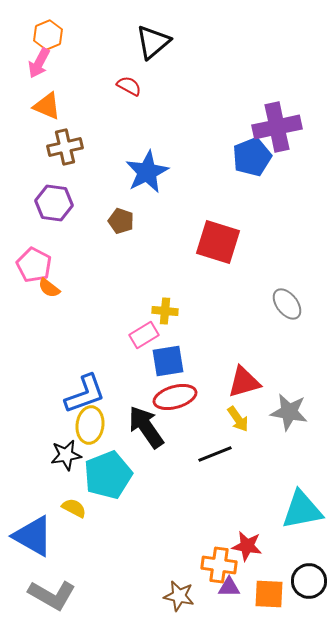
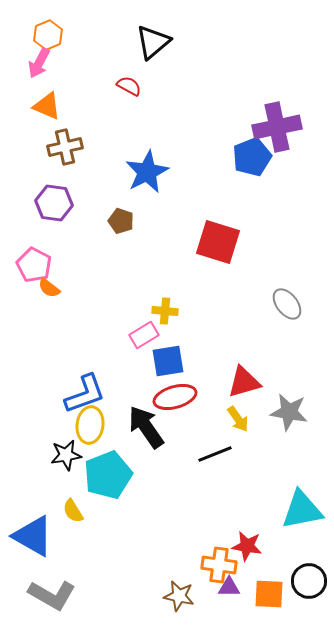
yellow semicircle: moved 1 px left, 3 px down; rotated 150 degrees counterclockwise
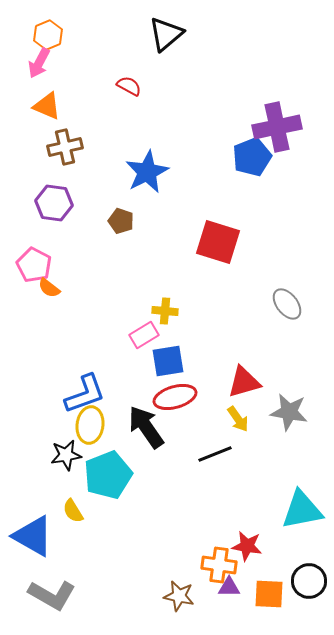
black triangle: moved 13 px right, 8 px up
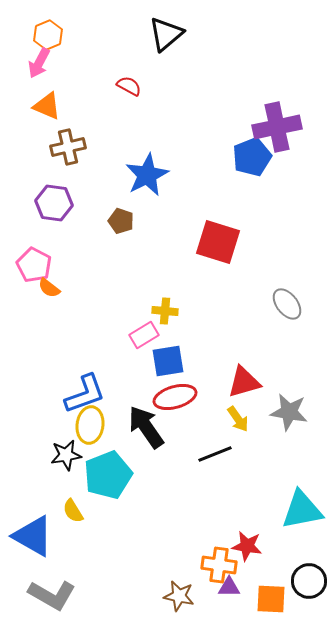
brown cross: moved 3 px right
blue star: moved 3 px down
orange square: moved 2 px right, 5 px down
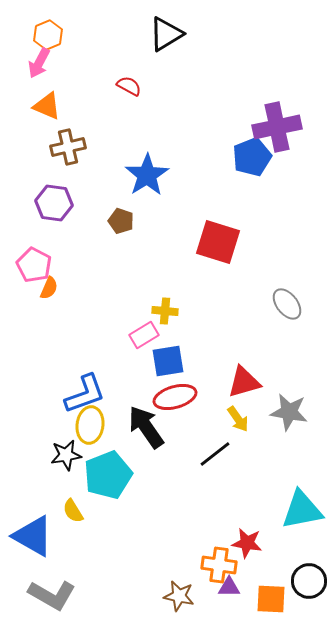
black triangle: rotated 9 degrees clockwise
blue star: rotated 6 degrees counterclockwise
orange semicircle: rotated 105 degrees counterclockwise
black line: rotated 16 degrees counterclockwise
red star: moved 3 px up
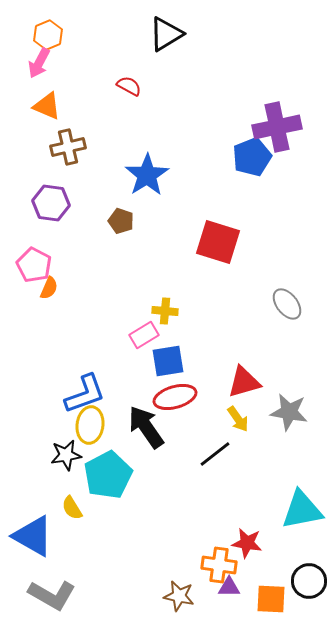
purple hexagon: moved 3 px left
cyan pentagon: rotated 6 degrees counterclockwise
yellow semicircle: moved 1 px left, 3 px up
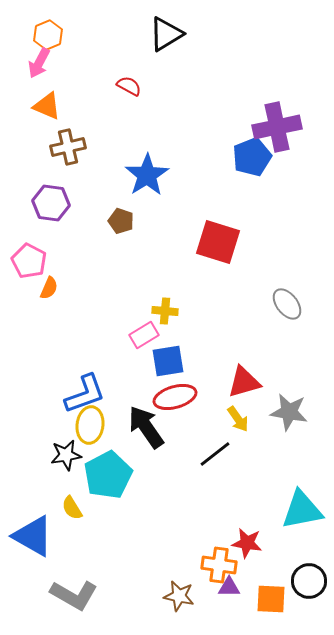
pink pentagon: moved 5 px left, 4 px up
gray L-shape: moved 22 px right
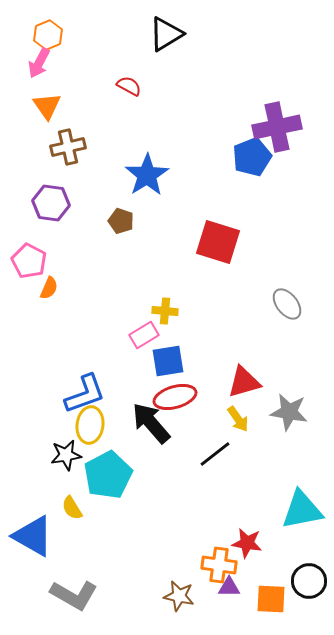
orange triangle: rotated 32 degrees clockwise
black arrow: moved 5 px right, 4 px up; rotated 6 degrees counterclockwise
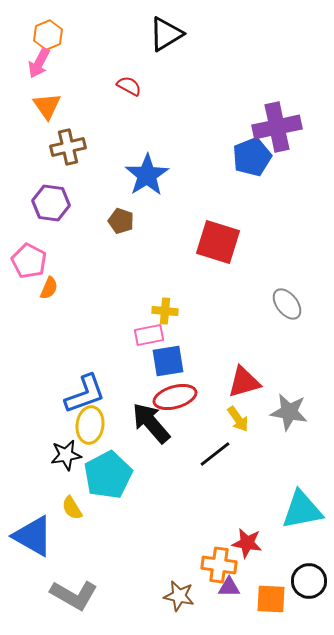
pink rectangle: moved 5 px right; rotated 20 degrees clockwise
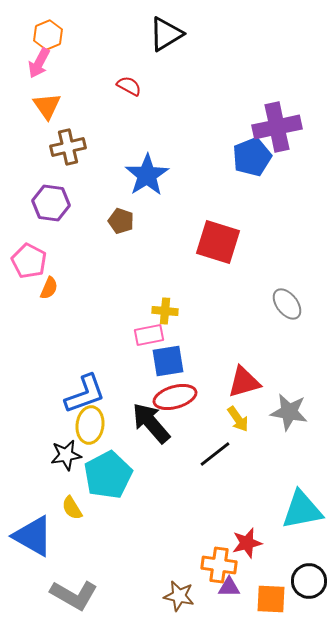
red star: rotated 24 degrees counterclockwise
